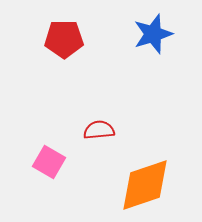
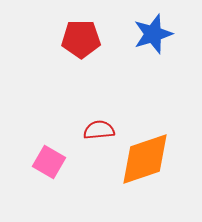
red pentagon: moved 17 px right
orange diamond: moved 26 px up
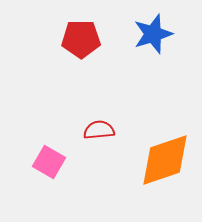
orange diamond: moved 20 px right, 1 px down
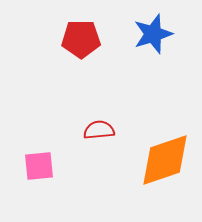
pink square: moved 10 px left, 4 px down; rotated 36 degrees counterclockwise
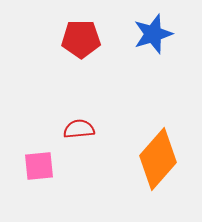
red semicircle: moved 20 px left, 1 px up
orange diamond: moved 7 px left, 1 px up; rotated 30 degrees counterclockwise
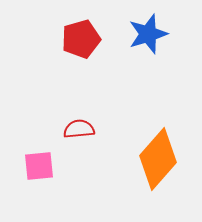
blue star: moved 5 px left
red pentagon: rotated 15 degrees counterclockwise
